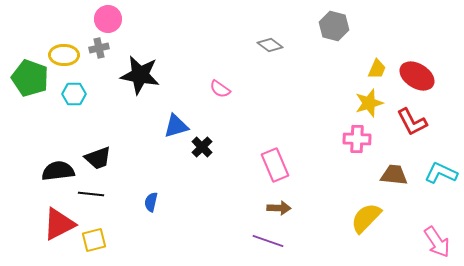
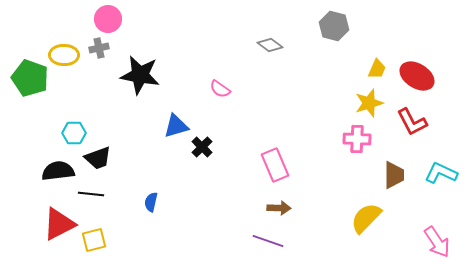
cyan hexagon: moved 39 px down
brown trapezoid: rotated 84 degrees clockwise
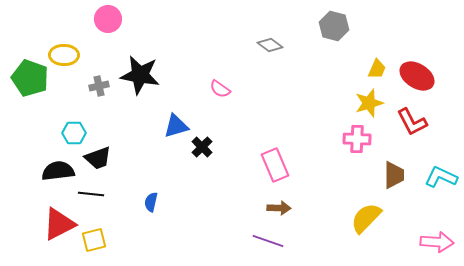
gray cross: moved 38 px down
cyan L-shape: moved 4 px down
pink arrow: rotated 52 degrees counterclockwise
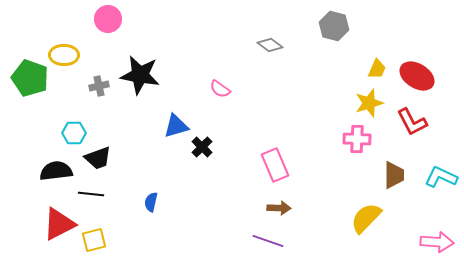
black semicircle: moved 2 px left
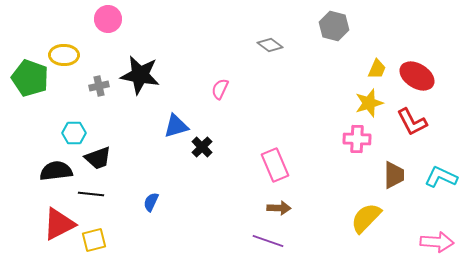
pink semicircle: rotated 80 degrees clockwise
blue semicircle: rotated 12 degrees clockwise
